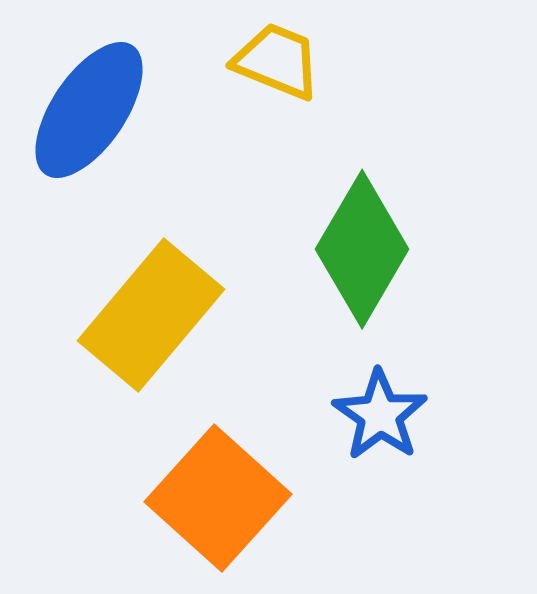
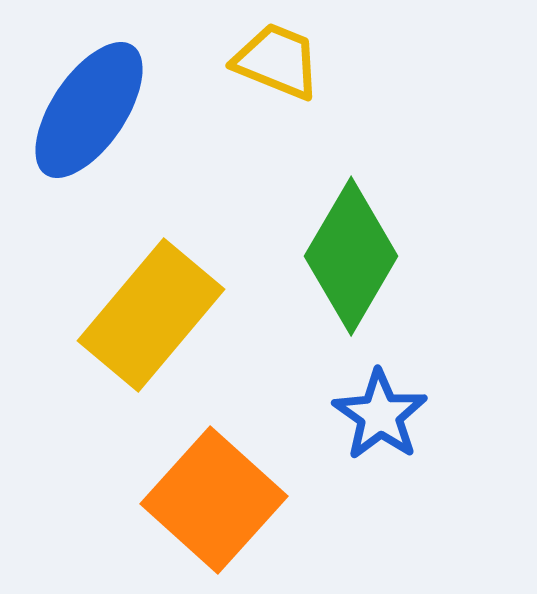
green diamond: moved 11 px left, 7 px down
orange square: moved 4 px left, 2 px down
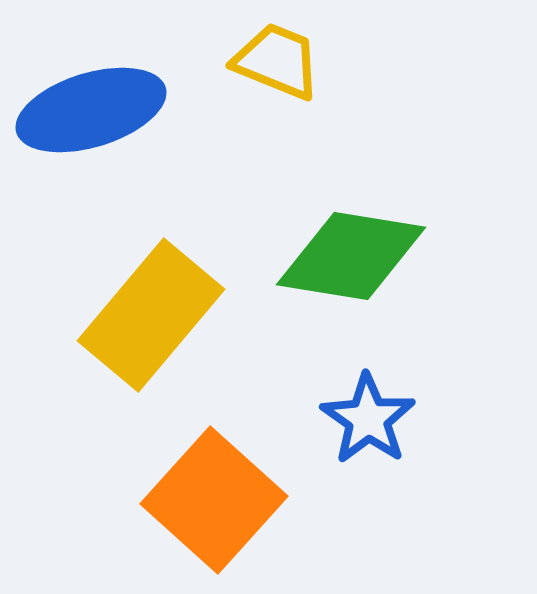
blue ellipse: moved 2 px right; rotated 39 degrees clockwise
green diamond: rotated 69 degrees clockwise
blue star: moved 12 px left, 4 px down
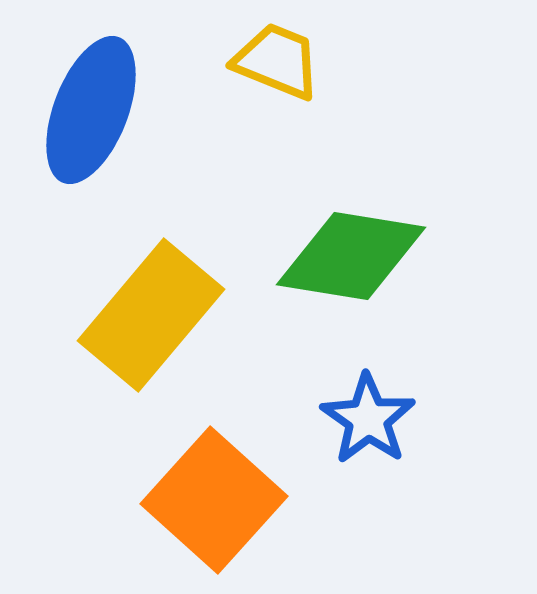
blue ellipse: rotated 52 degrees counterclockwise
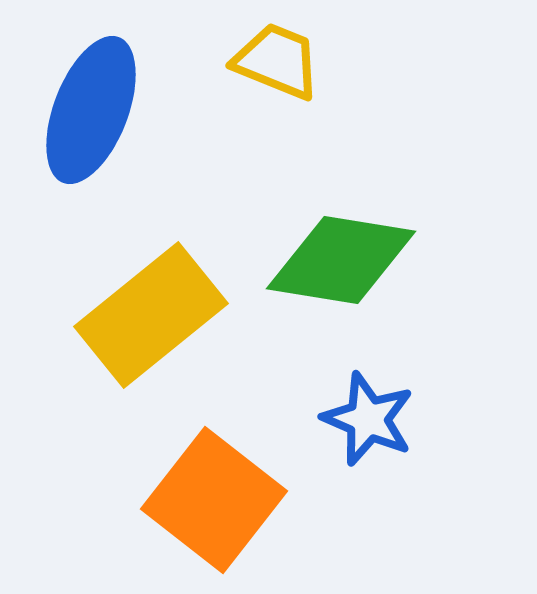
green diamond: moved 10 px left, 4 px down
yellow rectangle: rotated 11 degrees clockwise
blue star: rotated 12 degrees counterclockwise
orange square: rotated 4 degrees counterclockwise
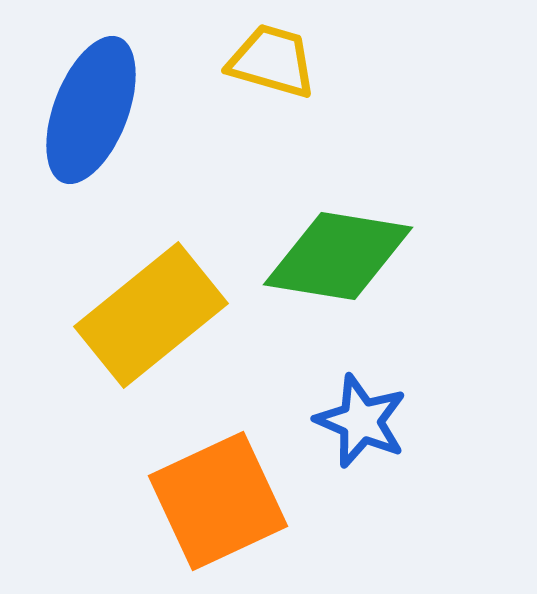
yellow trapezoid: moved 5 px left; rotated 6 degrees counterclockwise
green diamond: moved 3 px left, 4 px up
blue star: moved 7 px left, 2 px down
orange square: moved 4 px right, 1 px down; rotated 27 degrees clockwise
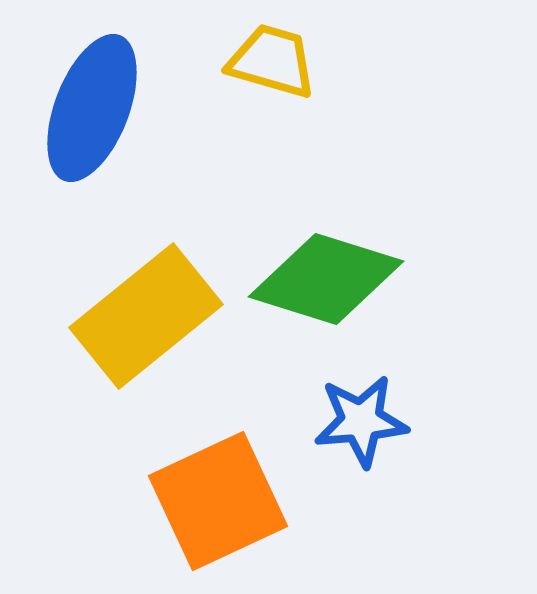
blue ellipse: moved 1 px right, 2 px up
green diamond: moved 12 px left, 23 px down; rotated 8 degrees clockwise
yellow rectangle: moved 5 px left, 1 px down
blue star: rotated 28 degrees counterclockwise
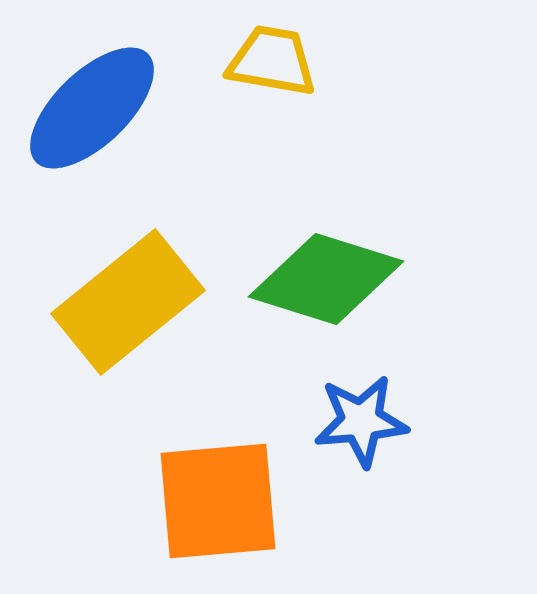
yellow trapezoid: rotated 6 degrees counterclockwise
blue ellipse: rotated 25 degrees clockwise
yellow rectangle: moved 18 px left, 14 px up
orange square: rotated 20 degrees clockwise
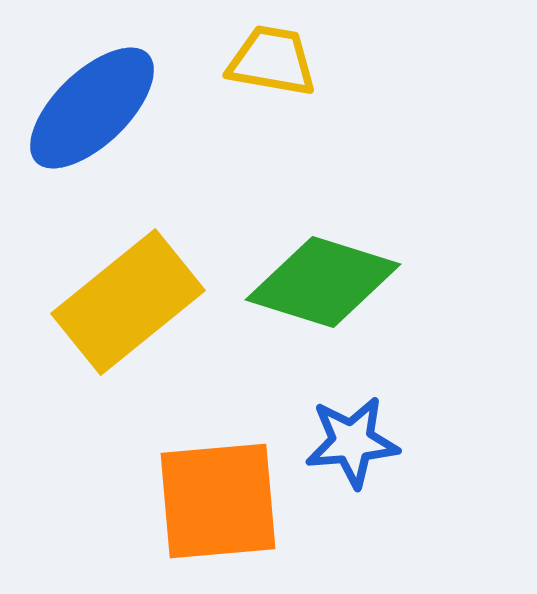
green diamond: moved 3 px left, 3 px down
blue star: moved 9 px left, 21 px down
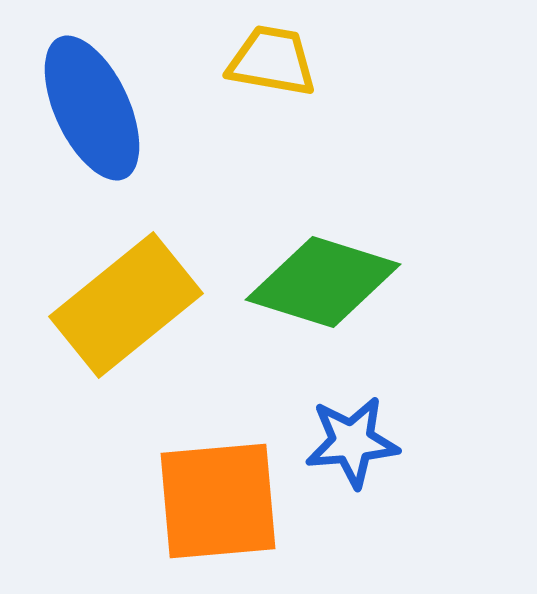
blue ellipse: rotated 71 degrees counterclockwise
yellow rectangle: moved 2 px left, 3 px down
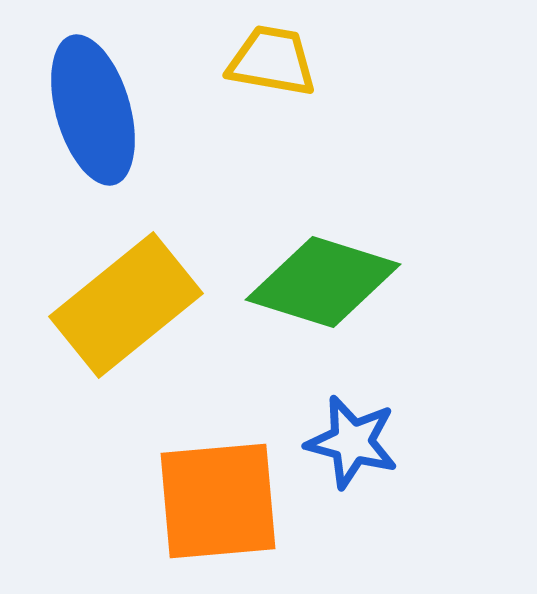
blue ellipse: moved 1 px right, 2 px down; rotated 9 degrees clockwise
blue star: rotated 20 degrees clockwise
